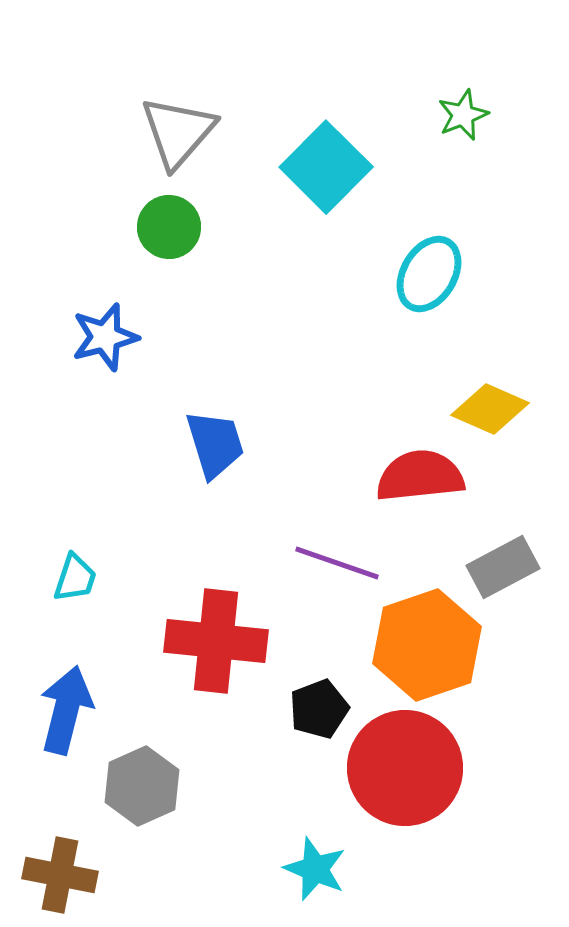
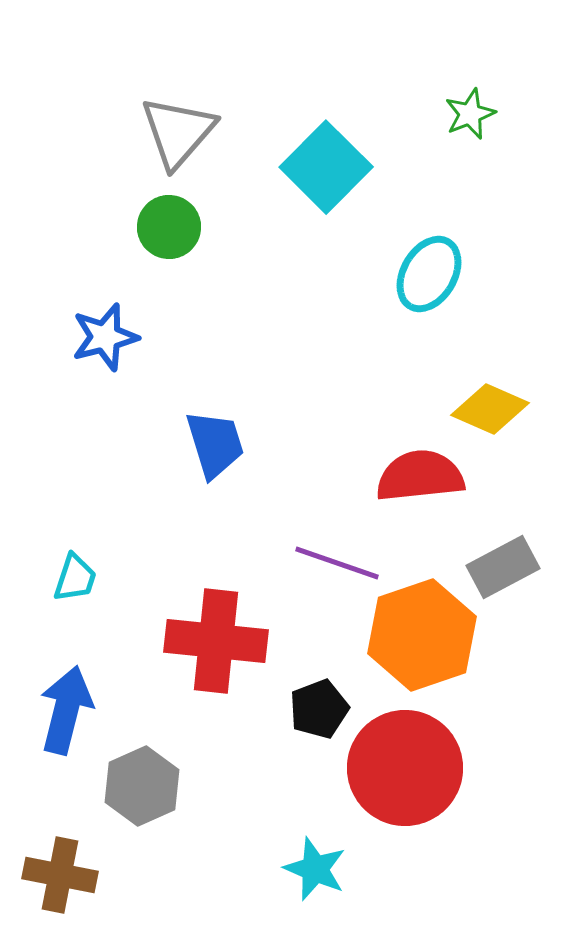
green star: moved 7 px right, 1 px up
orange hexagon: moved 5 px left, 10 px up
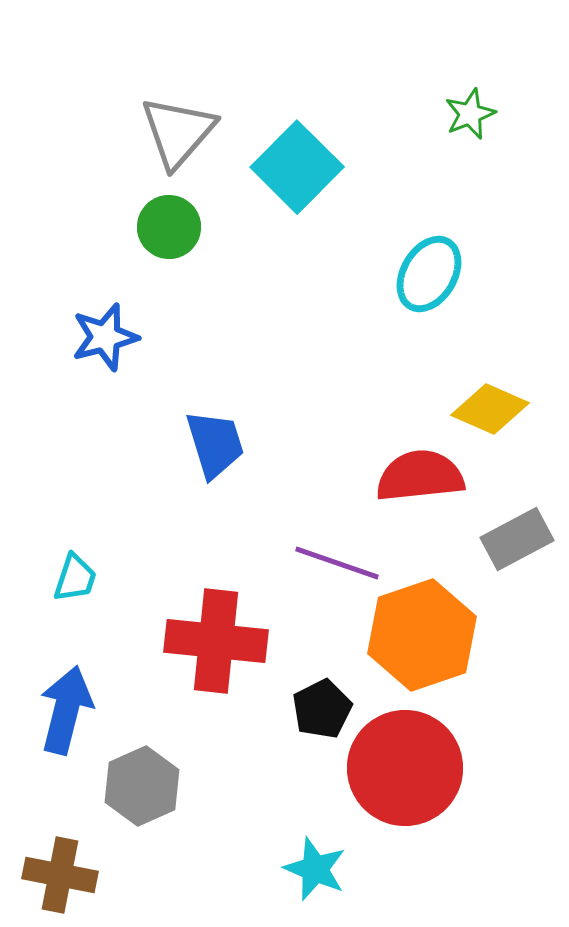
cyan square: moved 29 px left
gray rectangle: moved 14 px right, 28 px up
black pentagon: moved 3 px right; rotated 6 degrees counterclockwise
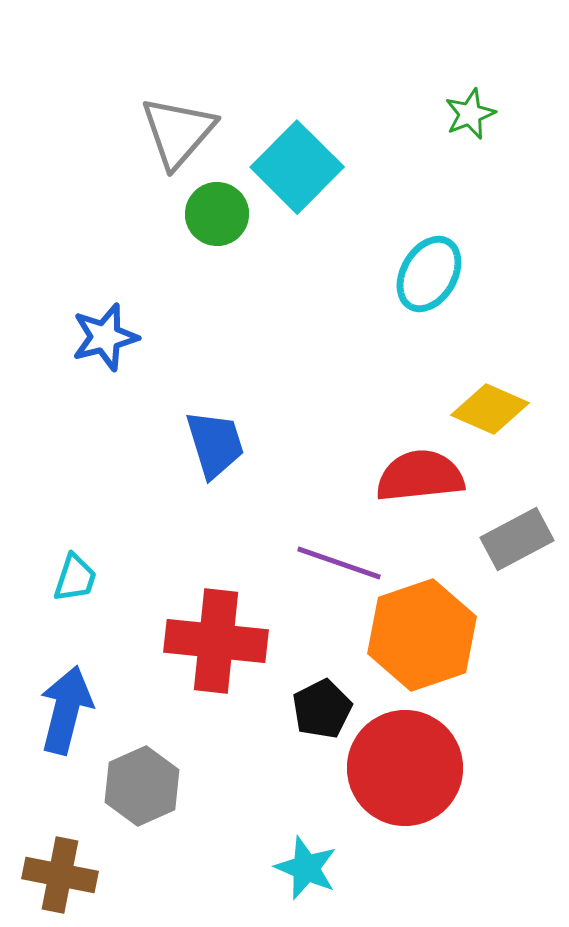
green circle: moved 48 px right, 13 px up
purple line: moved 2 px right
cyan star: moved 9 px left, 1 px up
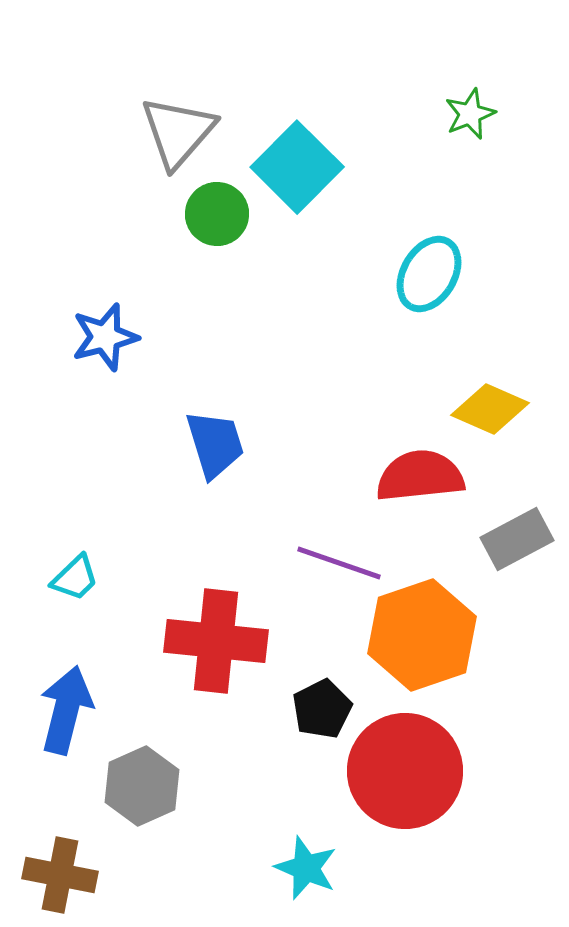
cyan trapezoid: rotated 28 degrees clockwise
red circle: moved 3 px down
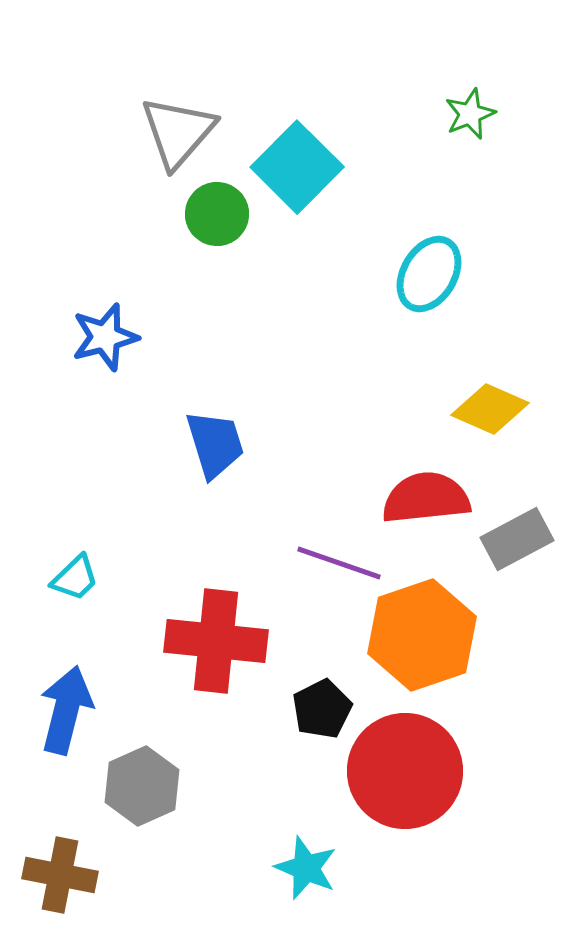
red semicircle: moved 6 px right, 22 px down
